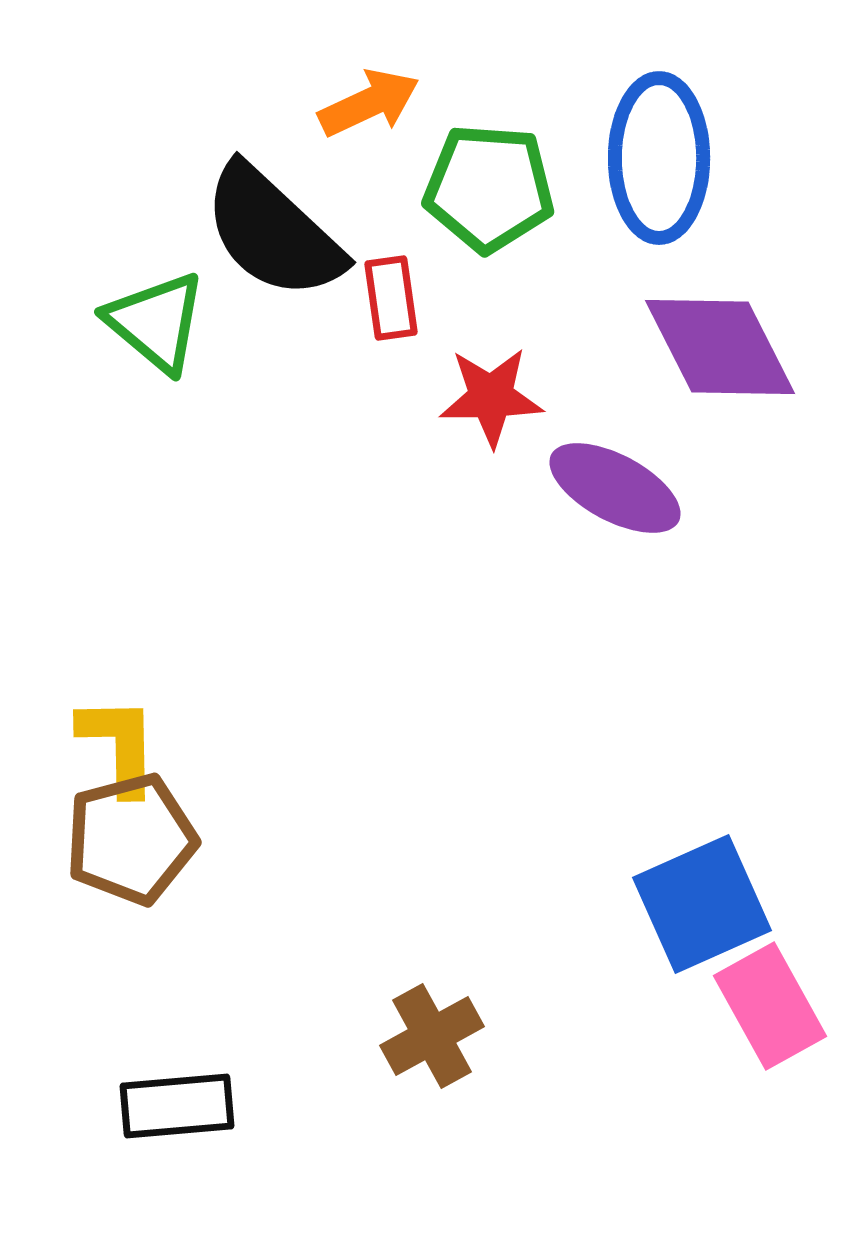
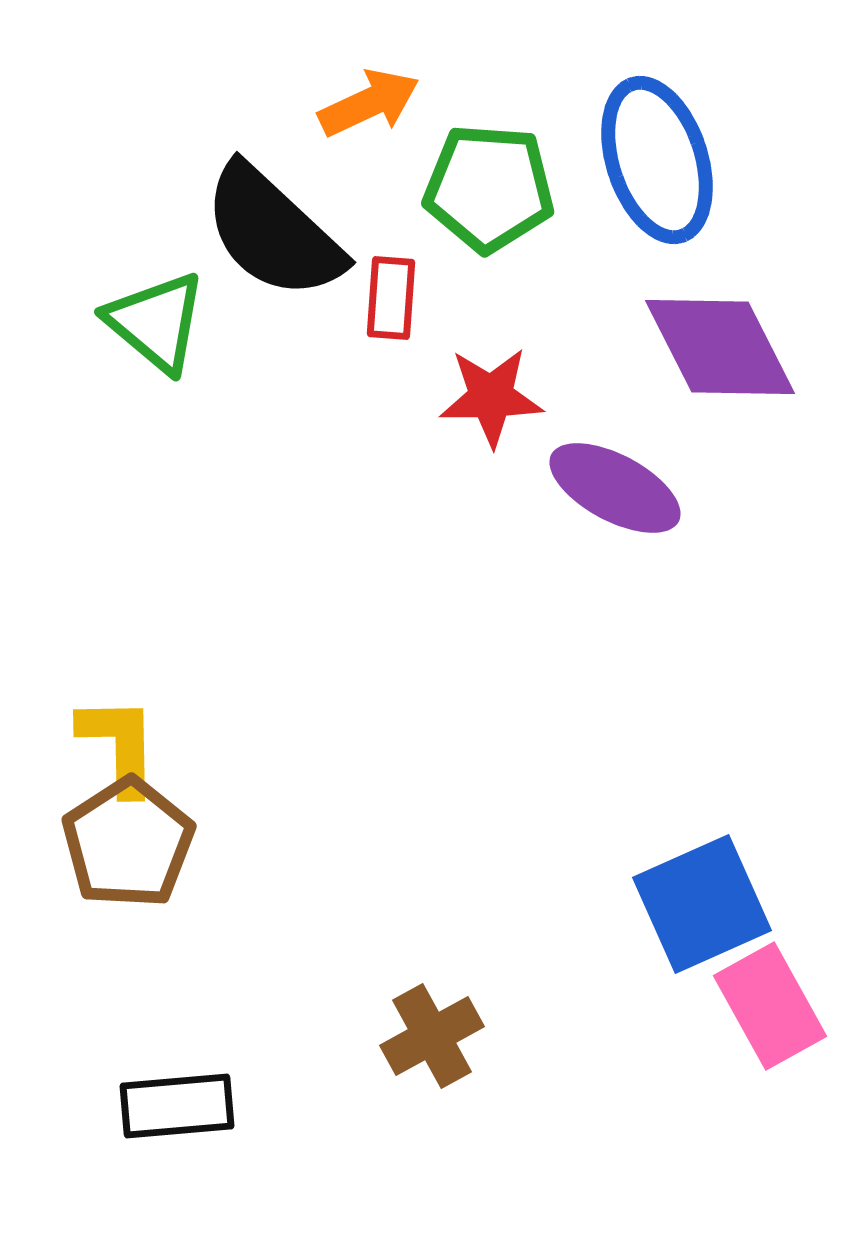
blue ellipse: moved 2 px left, 2 px down; rotated 18 degrees counterclockwise
red rectangle: rotated 12 degrees clockwise
brown pentagon: moved 3 px left, 4 px down; rotated 18 degrees counterclockwise
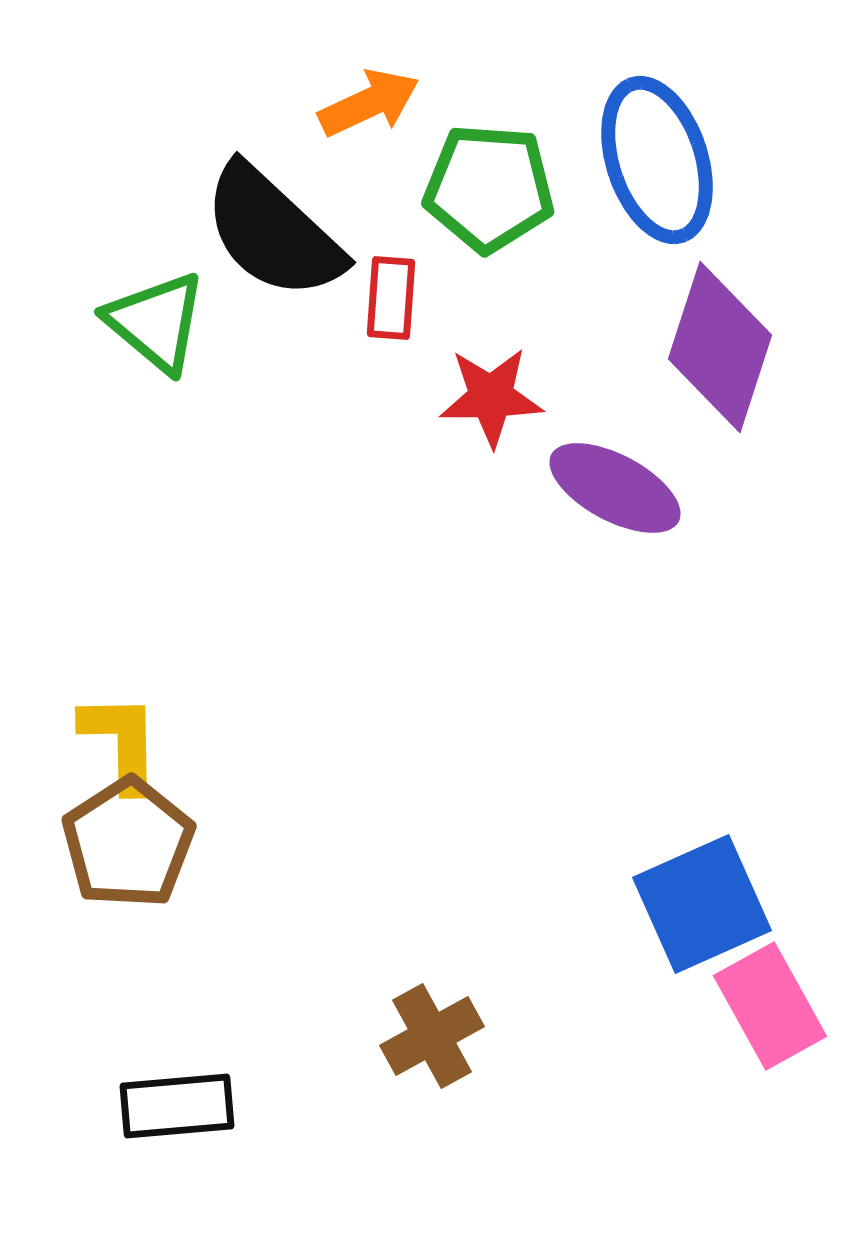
purple diamond: rotated 45 degrees clockwise
yellow L-shape: moved 2 px right, 3 px up
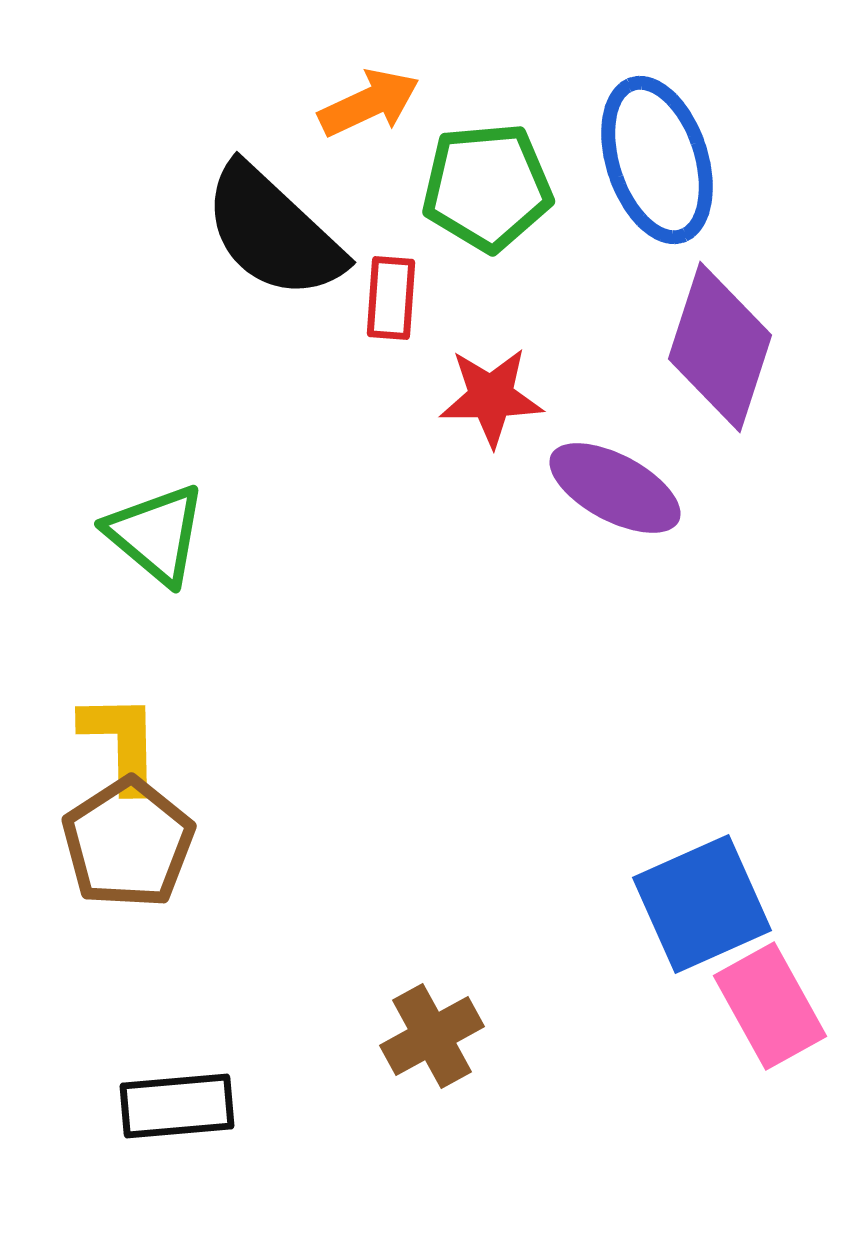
green pentagon: moved 2 px left, 1 px up; rotated 9 degrees counterclockwise
green triangle: moved 212 px down
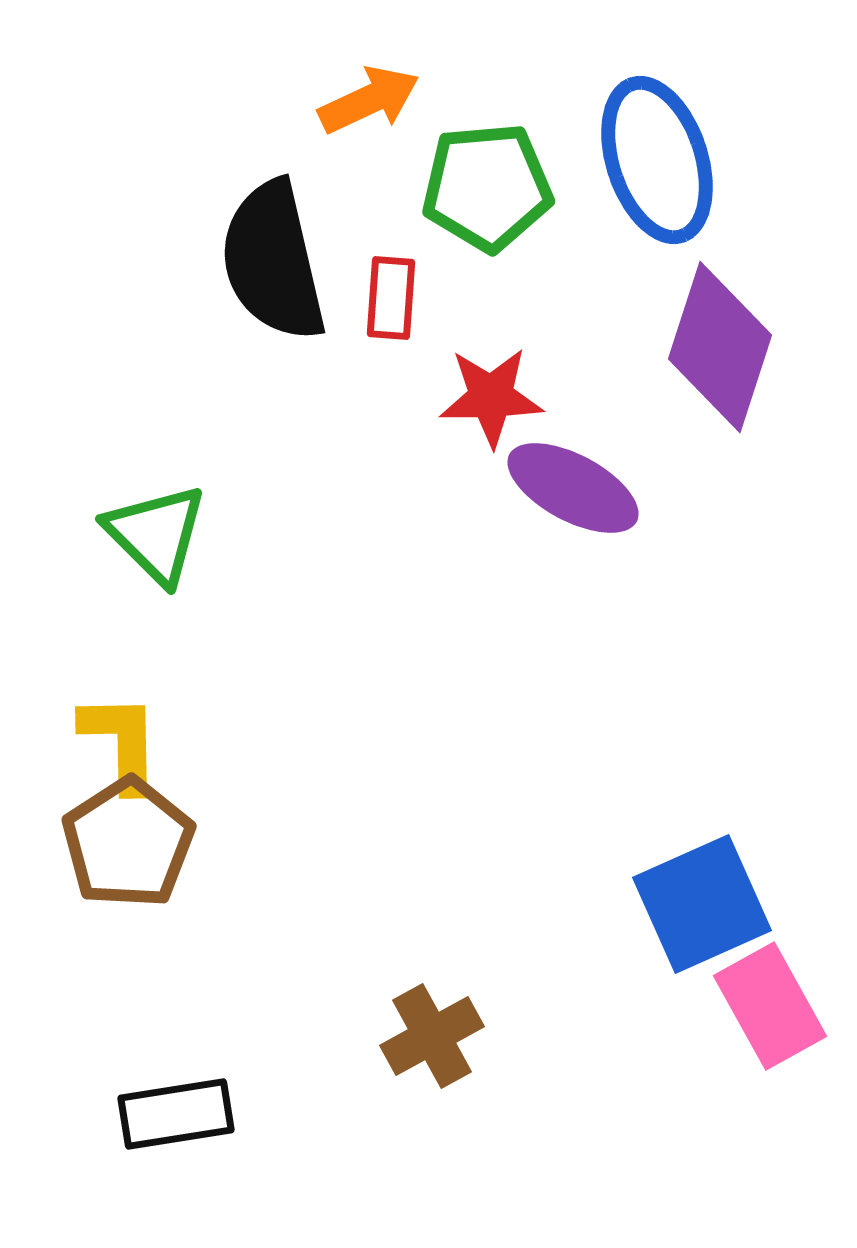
orange arrow: moved 3 px up
black semicircle: moved 29 px down; rotated 34 degrees clockwise
purple ellipse: moved 42 px left
green triangle: rotated 5 degrees clockwise
black rectangle: moved 1 px left, 8 px down; rotated 4 degrees counterclockwise
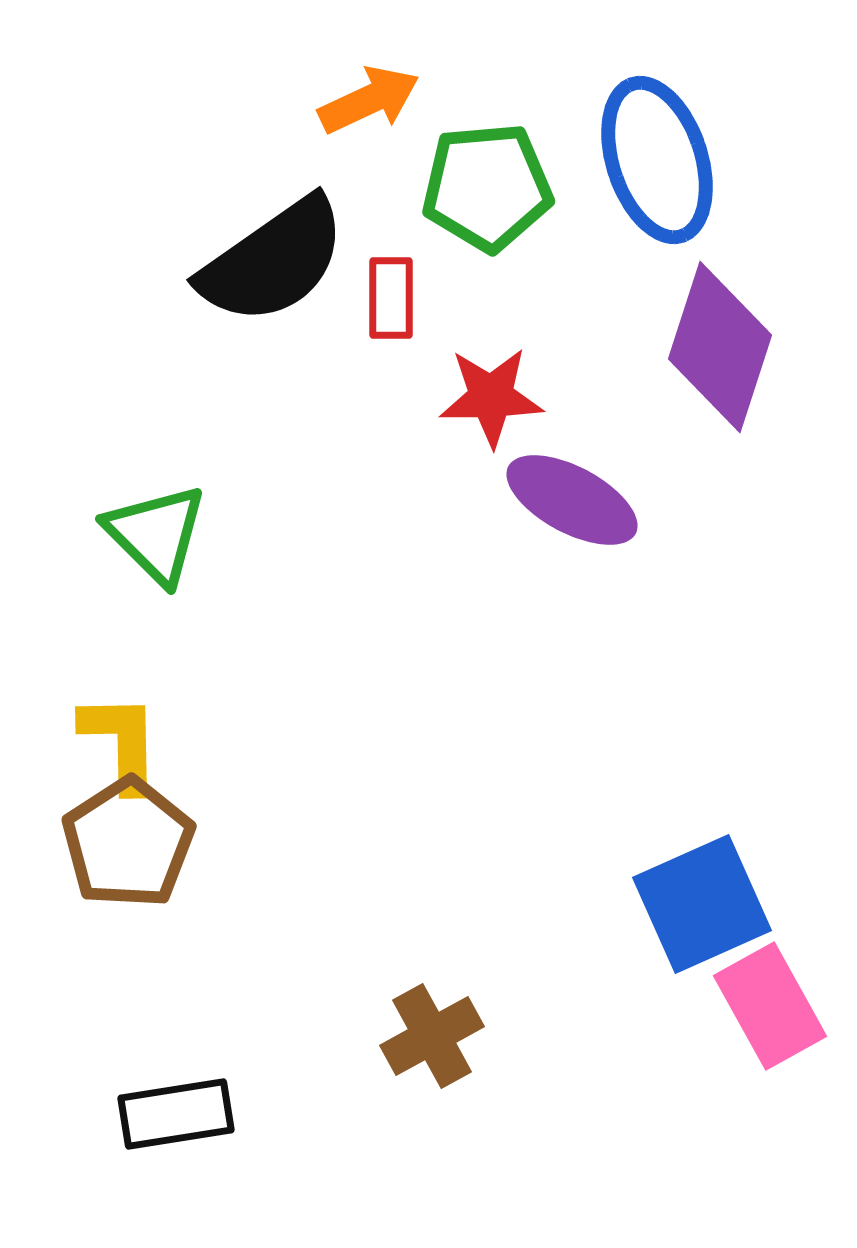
black semicircle: rotated 112 degrees counterclockwise
red rectangle: rotated 4 degrees counterclockwise
purple ellipse: moved 1 px left, 12 px down
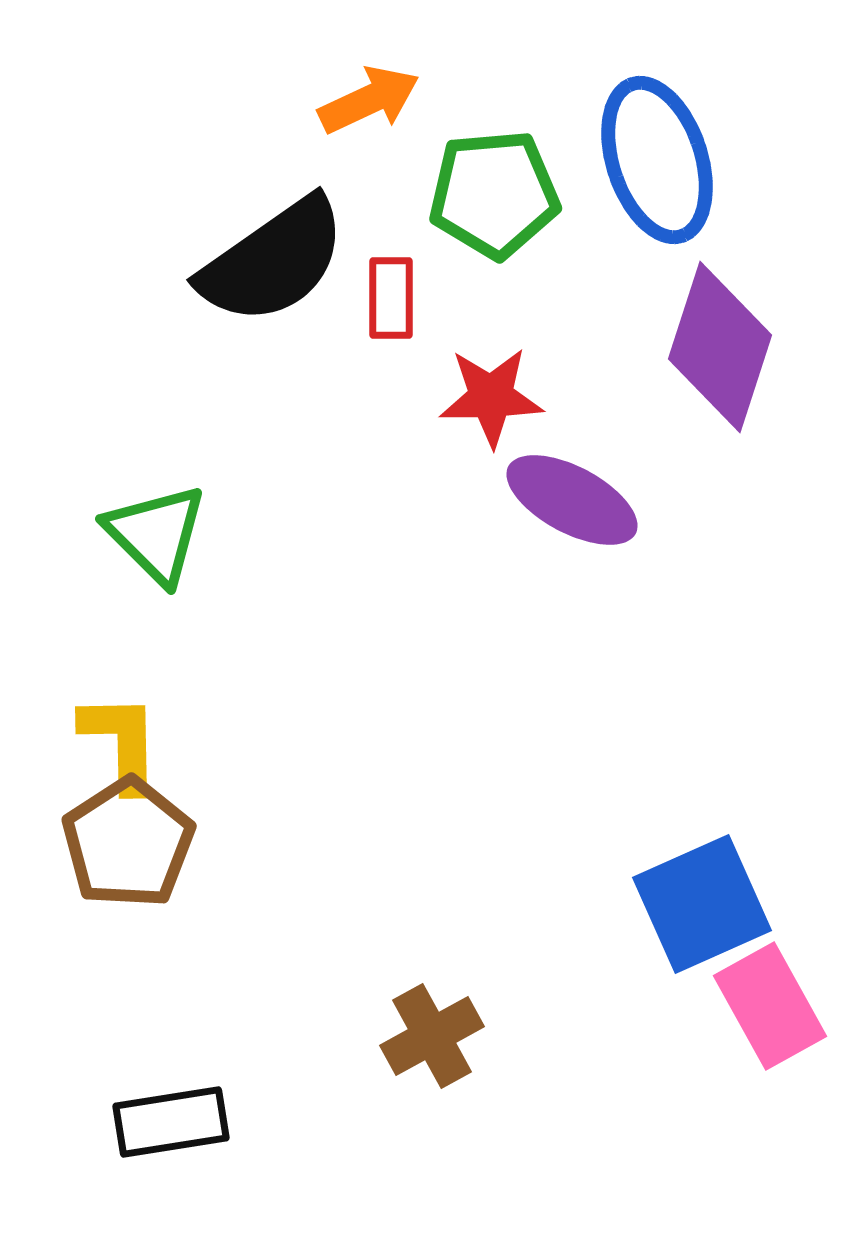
green pentagon: moved 7 px right, 7 px down
black rectangle: moved 5 px left, 8 px down
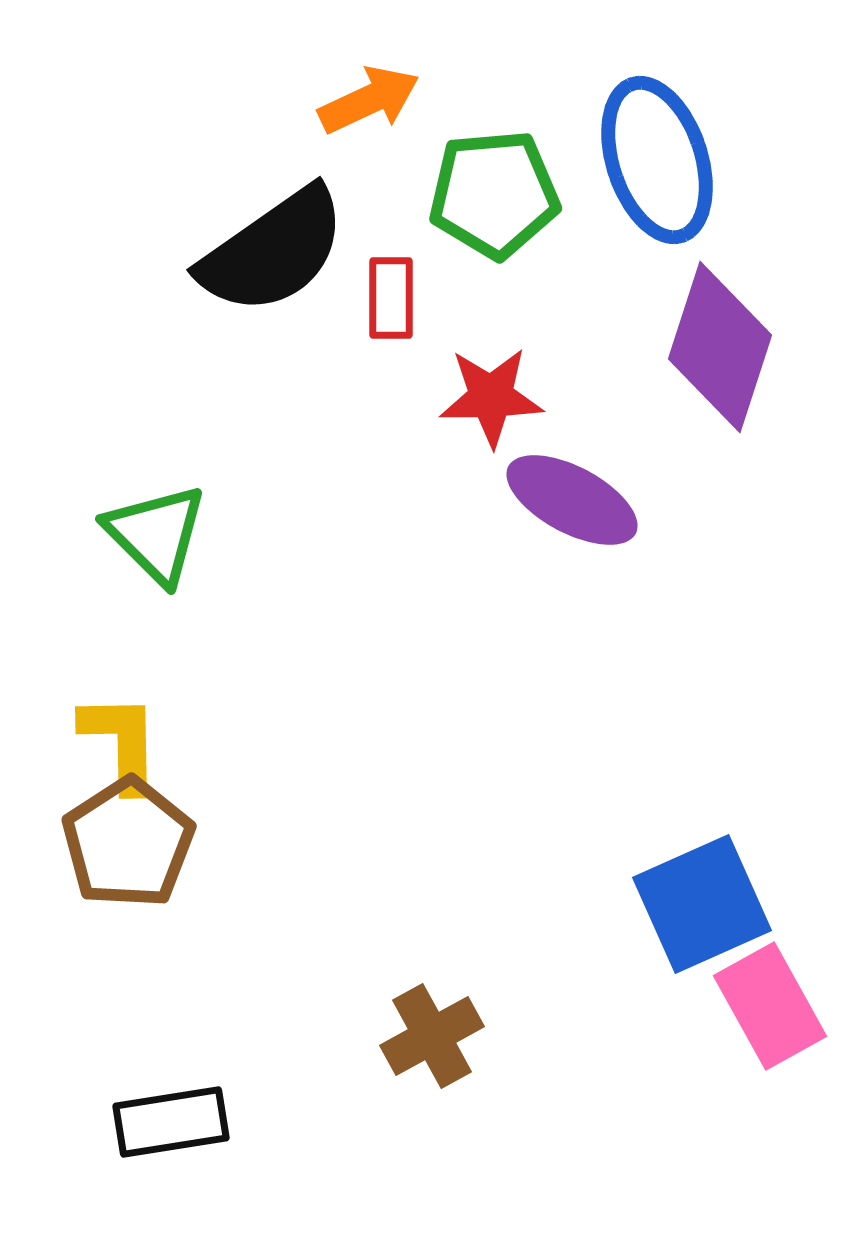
black semicircle: moved 10 px up
